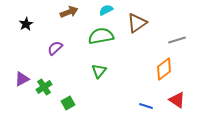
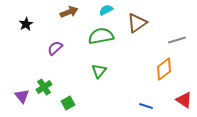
purple triangle: moved 17 px down; rotated 42 degrees counterclockwise
red triangle: moved 7 px right
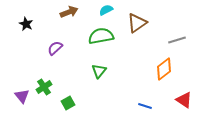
black star: rotated 16 degrees counterclockwise
blue line: moved 1 px left
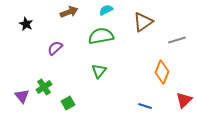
brown triangle: moved 6 px right, 1 px up
orange diamond: moved 2 px left, 3 px down; rotated 30 degrees counterclockwise
red triangle: rotated 42 degrees clockwise
